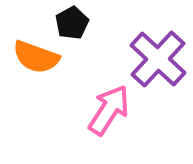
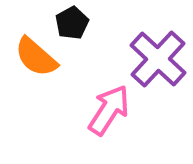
orange semicircle: rotated 21 degrees clockwise
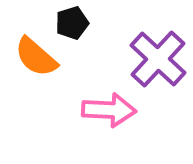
black pentagon: rotated 12 degrees clockwise
pink arrow: rotated 60 degrees clockwise
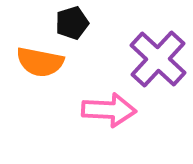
orange semicircle: moved 4 px right, 5 px down; rotated 30 degrees counterclockwise
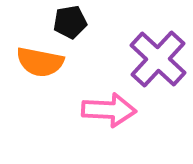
black pentagon: moved 2 px left, 1 px up; rotated 8 degrees clockwise
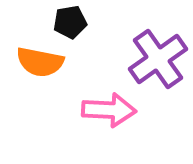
purple cross: rotated 12 degrees clockwise
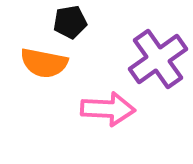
orange semicircle: moved 4 px right, 1 px down
pink arrow: moved 1 px left, 1 px up
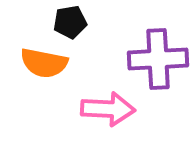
purple cross: rotated 32 degrees clockwise
